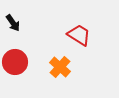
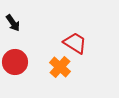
red trapezoid: moved 4 px left, 8 px down
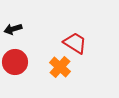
black arrow: moved 6 px down; rotated 108 degrees clockwise
